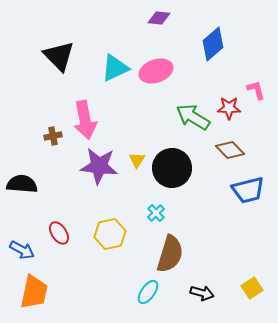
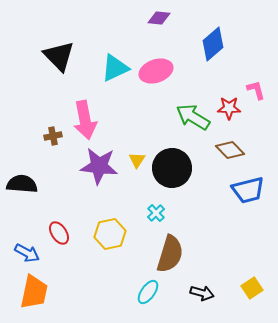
blue arrow: moved 5 px right, 3 px down
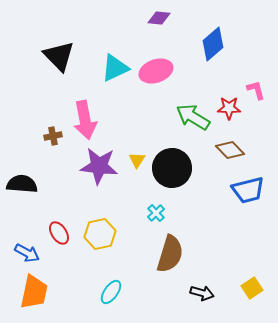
yellow hexagon: moved 10 px left
cyan ellipse: moved 37 px left
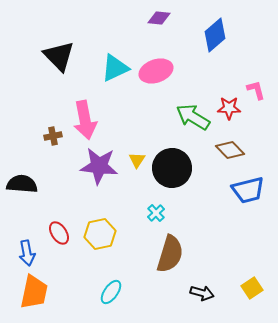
blue diamond: moved 2 px right, 9 px up
blue arrow: rotated 50 degrees clockwise
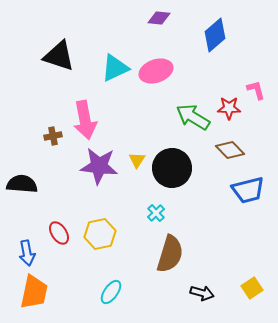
black triangle: rotated 28 degrees counterclockwise
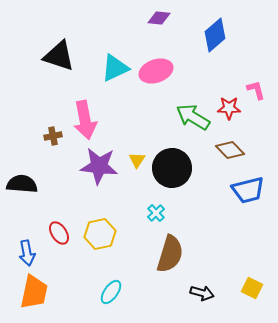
yellow square: rotated 30 degrees counterclockwise
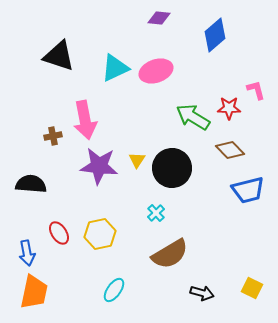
black semicircle: moved 9 px right
brown semicircle: rotated 42 degrees clockwise
cyan ellipse: moved 3 px right, 2 px up
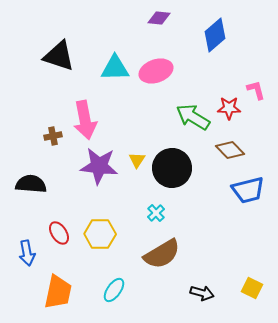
cyan triangle: rotated 24 degrees clockwise
yellow hexagon: rotated 12 degrees clockwise
brown semicircle: moved 8 px left
orange trapezoid: moved 24 px right
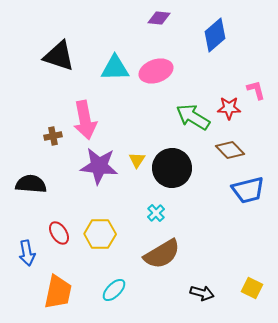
cyan ellipse: rotated 10 degrees clockwise
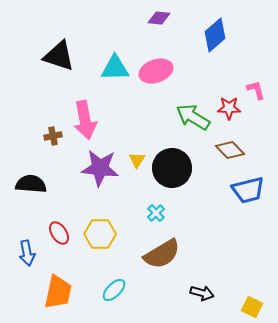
purple star: moved 1 px right, 2 px down
yellow square: moved 19 px down
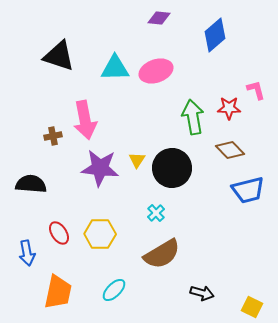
green arrow: rotated 48 degrees clockwise
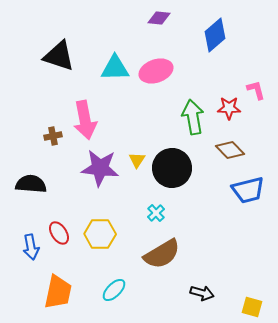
blue arrow: moved 4 px right, 6 px up
yellow square: rotated 10 degrees counterclockwise
